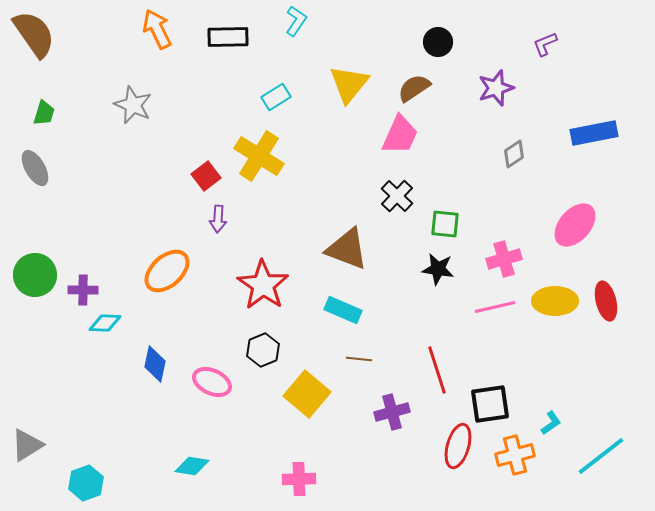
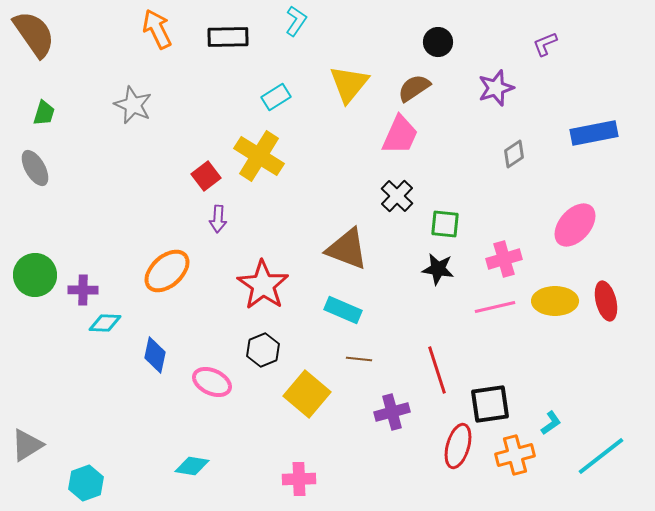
blue diamond at (155, 364): moved 9 px up
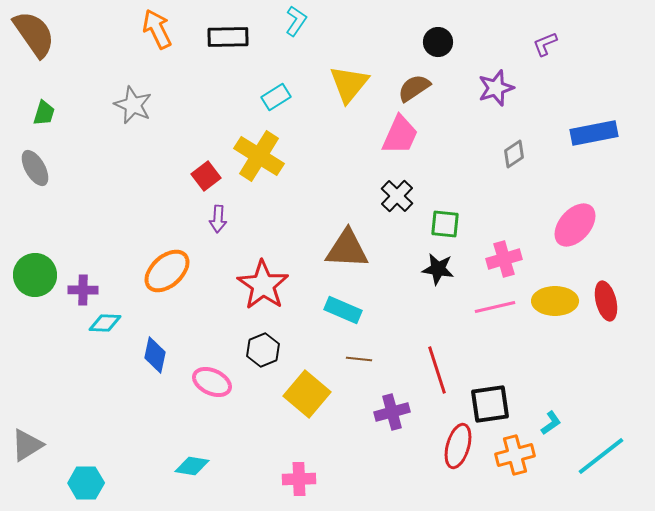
brown triangle at (347, 249): rotated 18 degrees counterclockwise
cyan hexagon at (86, 483): rotated 20 degrees clockwise
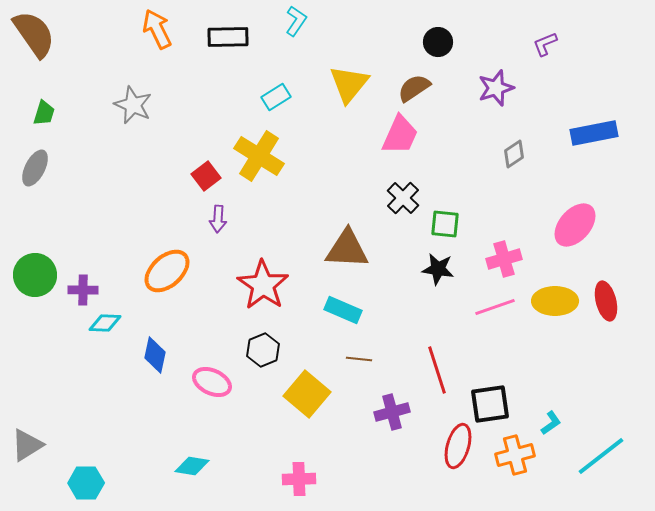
gray ellipse at (35, 168): rotated 57 degrees clockwise
black cross at (397, 196): moved 6 px right, 2 px down
pink line at (495, 307): rotated 6 degrees counterclockwise
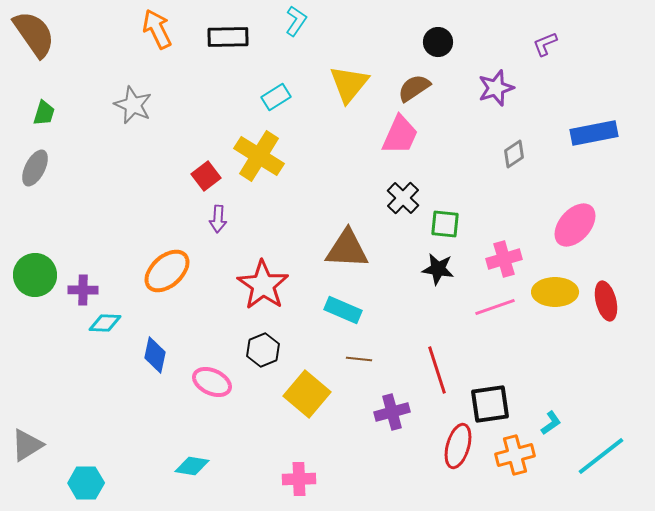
yellow ellipse at (555, 301): moved 9 px up
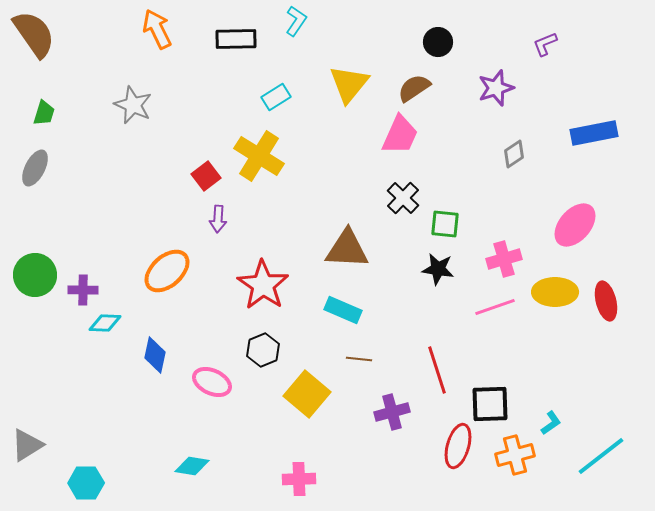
black rectangle at (228, 37): moved 8 px right, 2 px down
black square at (490, 404): rotated 6 degrees clockwise
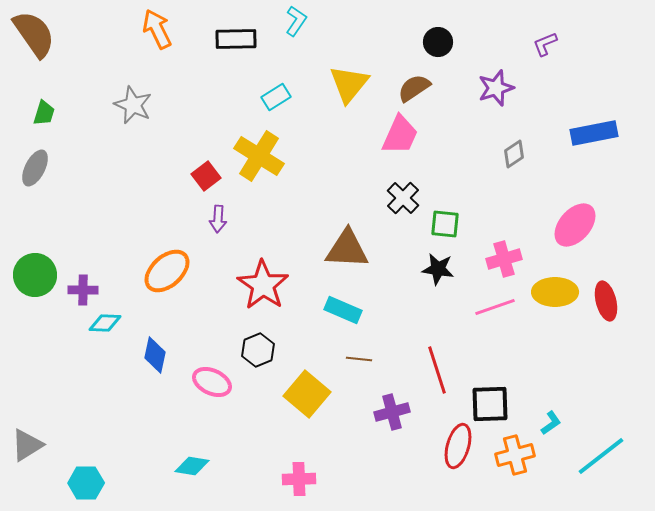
black hexagon at (263, 350): moved 5 px left
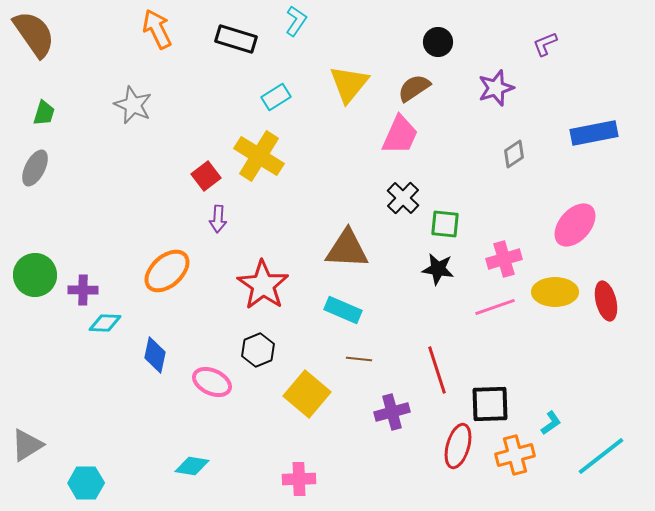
black rectangle at (236, 39): rotated 18 degrees clockwise
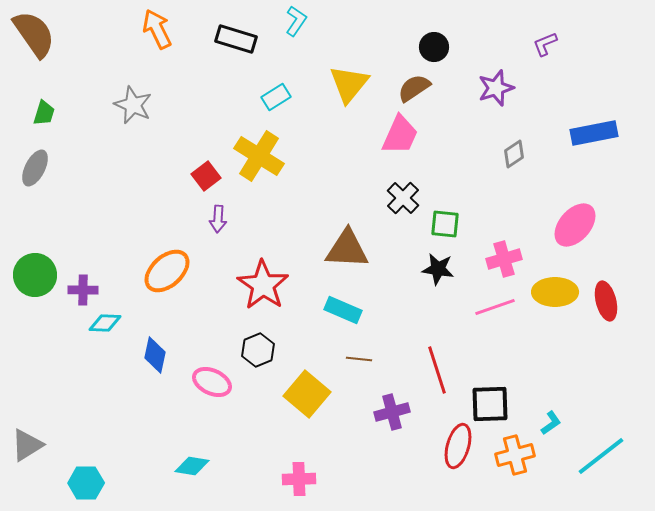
black circle at (438, 42): moved 4 px left, 5 px down
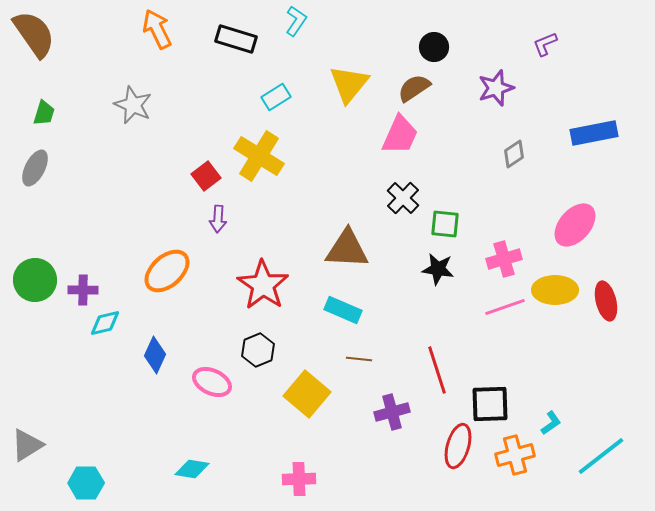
green circle at (35, 275): moved 5 px down
yellow ellipse at (555, 292): moved 2 px up
pink line at (495, 307): moved 10 px right
cyan diamond at (105, 323): rotated 16 degrees counterclockwise
blue diamond at (155, 355): rotated 12 degrees clockwise
cyan diamond at (192, 466): moved 3 px down
